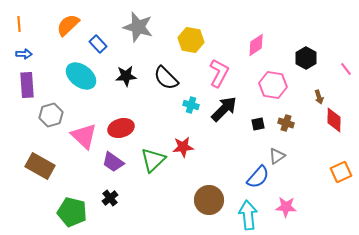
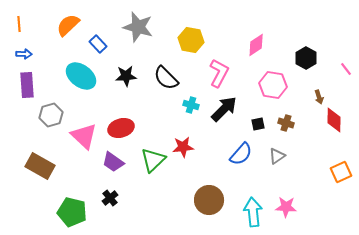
blue semicircle: moved 17 px left, 23 px up
cyan arrow: moved 5 px right, 3 px up
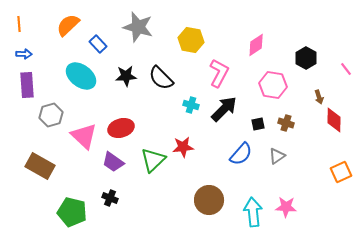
black semicircle: moved 5 px left
black cross: rotated 28 degrees counterclockwise
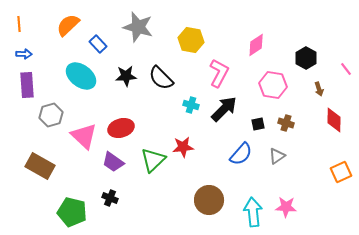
brown arrow: moved 8 px up
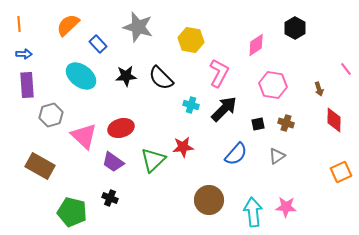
black hexagon: moved 11 px left, 30 px up
blue semicircle: moved 5 px left
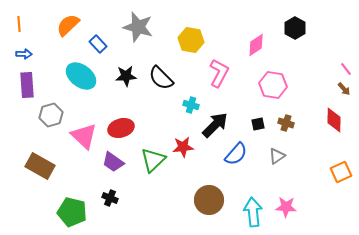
brown arrow: moved 25 px right; rotated 24 degrees counterclockwise
black arrow: moved 9 px left, 16 px down
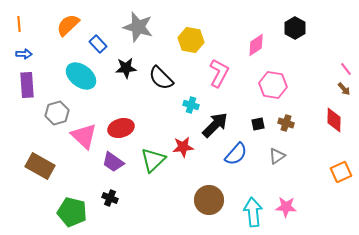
black star: moved 8 px up
gray hexagon: moved 6 px right, 2 px up
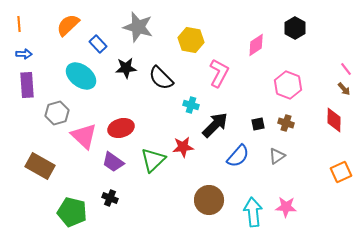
pink hexagon: moved 15 px right; rotated 12 degrees clockwise
blue semicircle: moved 2 px right, 2 px down
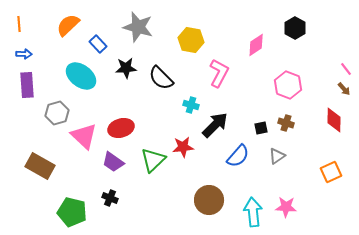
black square: moved 3 px right, 4 px down
orange square: moved 10 px left
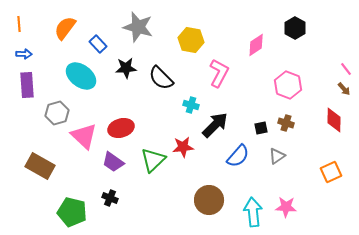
orange semicircle: moved 3 px left, 3 px down; rotated 10 degrees counterclockwise
